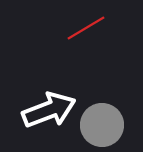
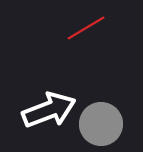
gray circle: moved 1 px left, 1 px up
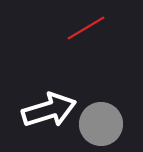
white arrow: rotated 4 degrees clockwise
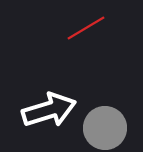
gray circle: moved 4 px right, 4 px down
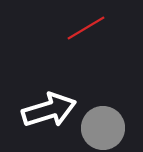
gray circle: moved 2 px left
